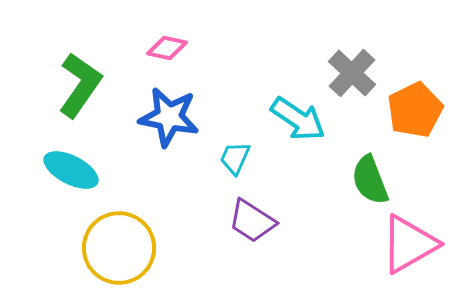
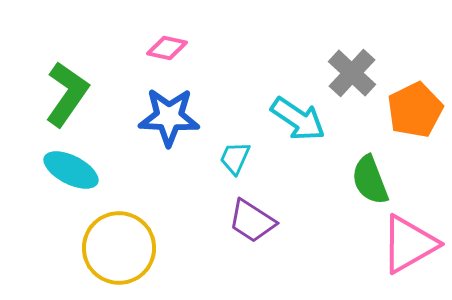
green L-shape: moved 13 px left, 9 px down
blue star: rotated 8 degrees counterclockwise
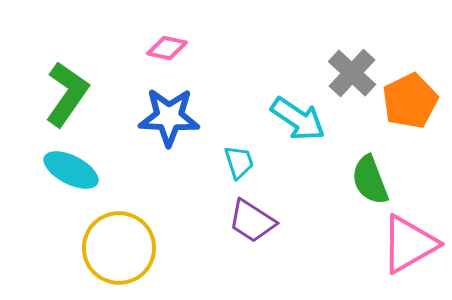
orange pentagon: moved 5 px left, 9 px up
cyan trapezoid: moved 4 px right, 4 px down; rotated 138 degrees clockwise
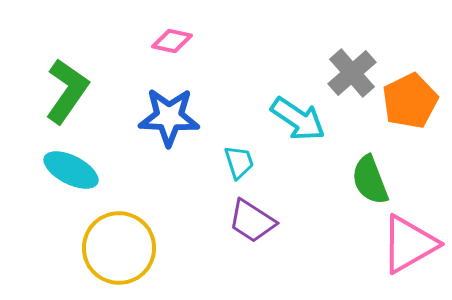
pink diamond: moved 5 px right, 7 px up
gray cross: rotated 6 degrees clockwise
green L-shape: moved 3 px up
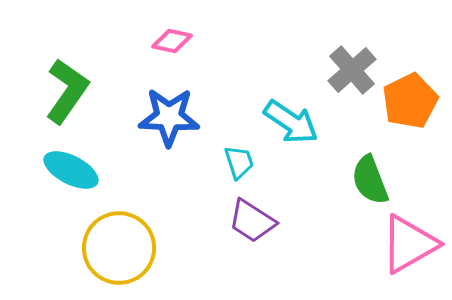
gray cross: moved 3 px up
cyan arrow: moved 7 px left, 3 px down
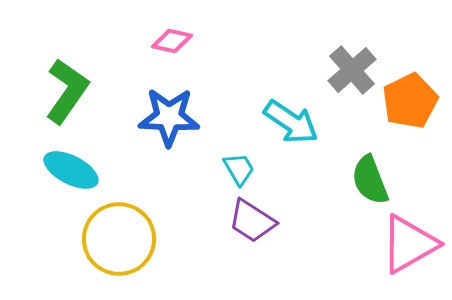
cyan trapezoid: moved 7 px down; rotated 12 degrees counterclockwise
yellow circle: moved 9 px up
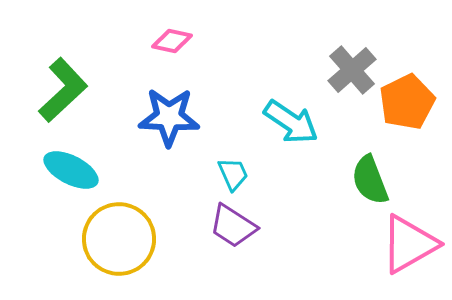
green L-shape: moved 4 px left, 1 px up; rotated 12 degrees clockwise
orange pentagon: moved 3 px left, 1 px down
cyan trapezoid: moved 6 px left, 5 px down; rotated 6 degrees clockwise
purple trapezoid: moved 19 px left, 5 px down
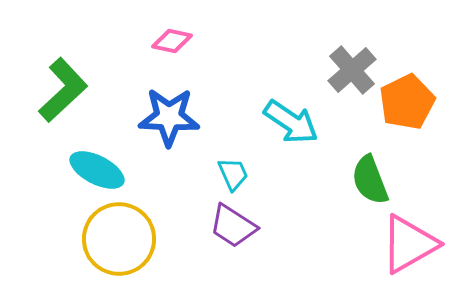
cyan ellipse: moved 26 px right
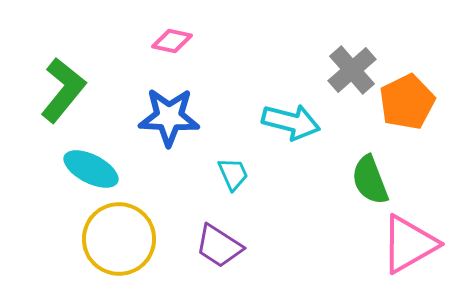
green L-shape: rotated 8 degrees counterclockwise
cyan arrow: rotated 20 degrees counterclockwise
cyan ellipse: moved 6 px left, 1 px up
purple trapezoid: moved 14 px left, 20 px down
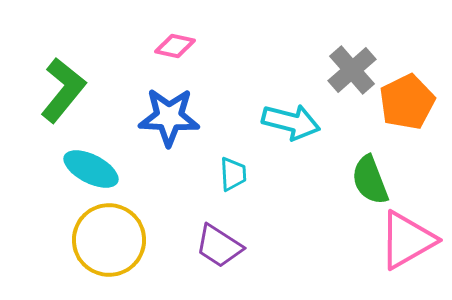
pink diamond: moved 3 px right, 5 px down
cyan trapezoid: rotated 21 degrees clockwise
yellow circle: moved 10 px left, 1 px down
pink triangle: moved 2 px left, 4 px up
